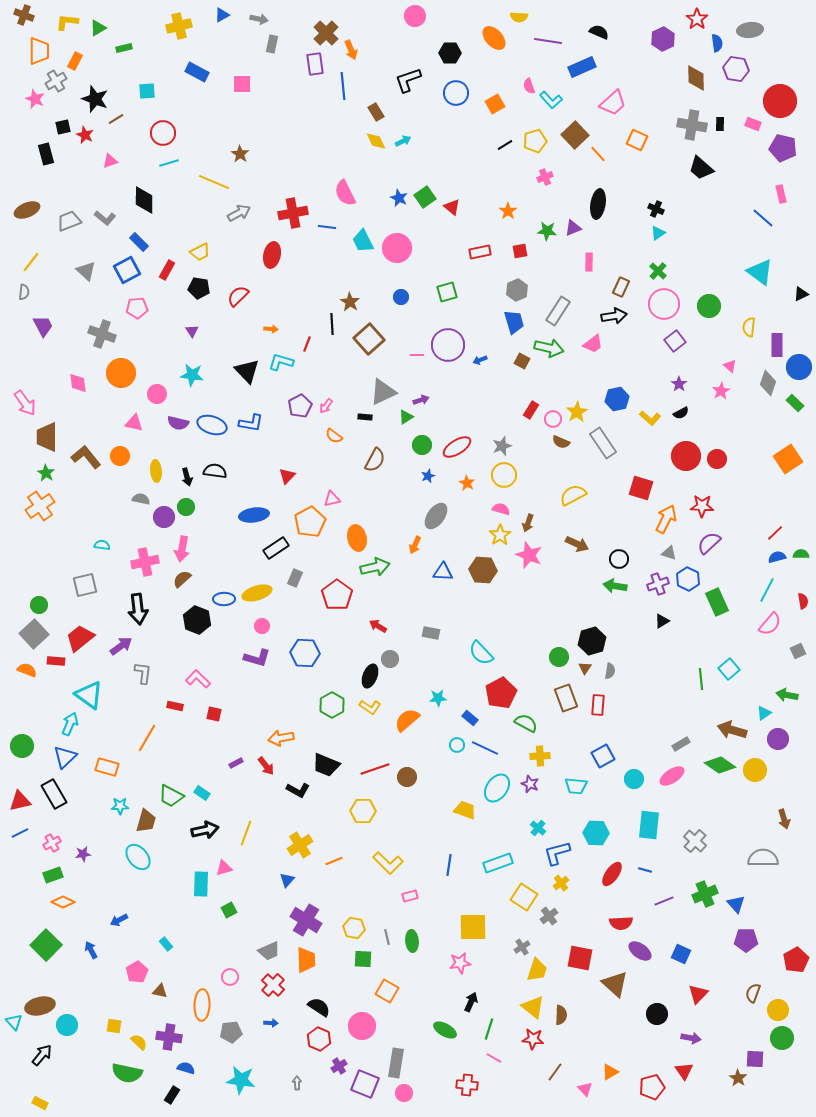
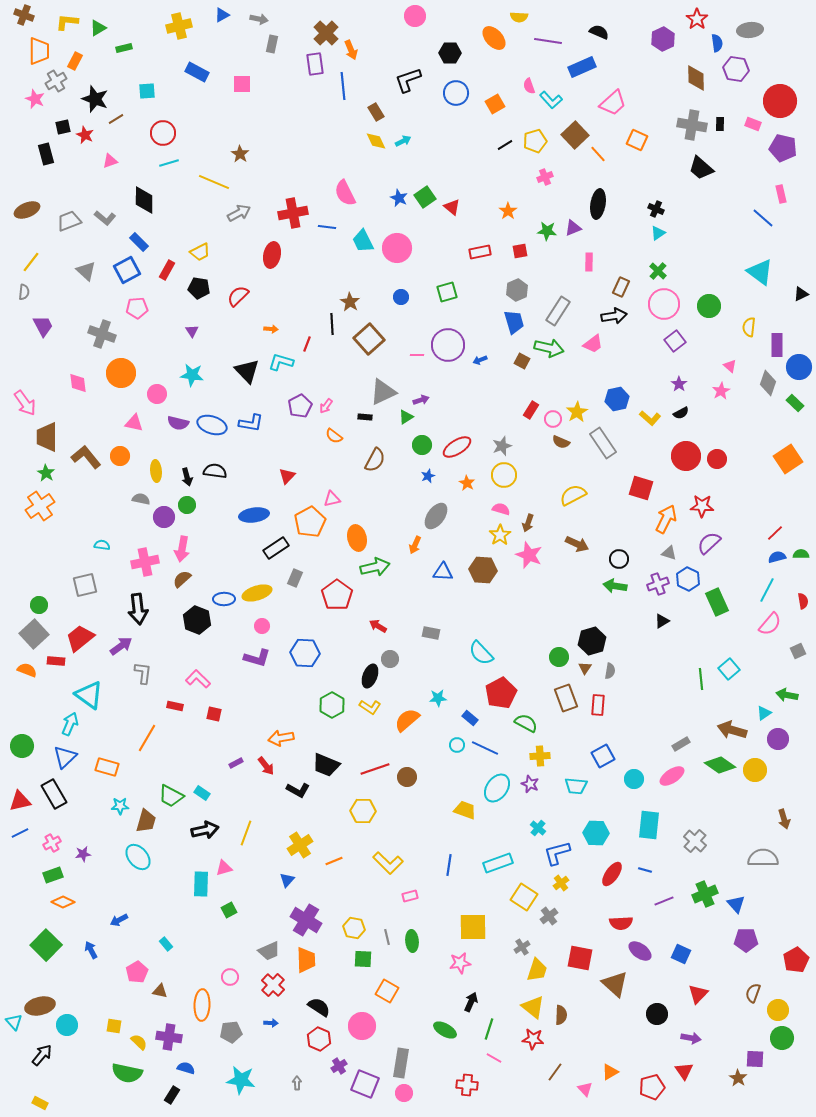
green circle at (186, 507): moved 1 px right, 2 px up
gray rectangle at (396, 1063): moved 5 px right
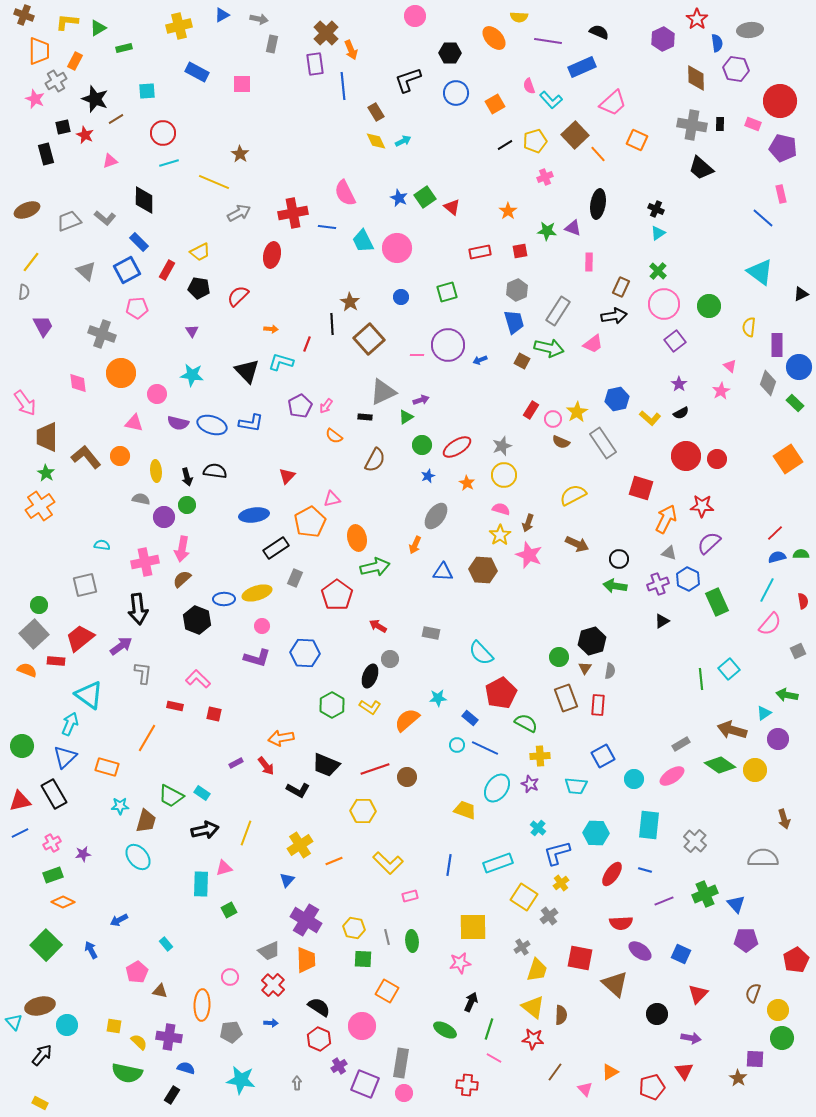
purple triangle at (573, 228): rotated 42 degrees clockwise
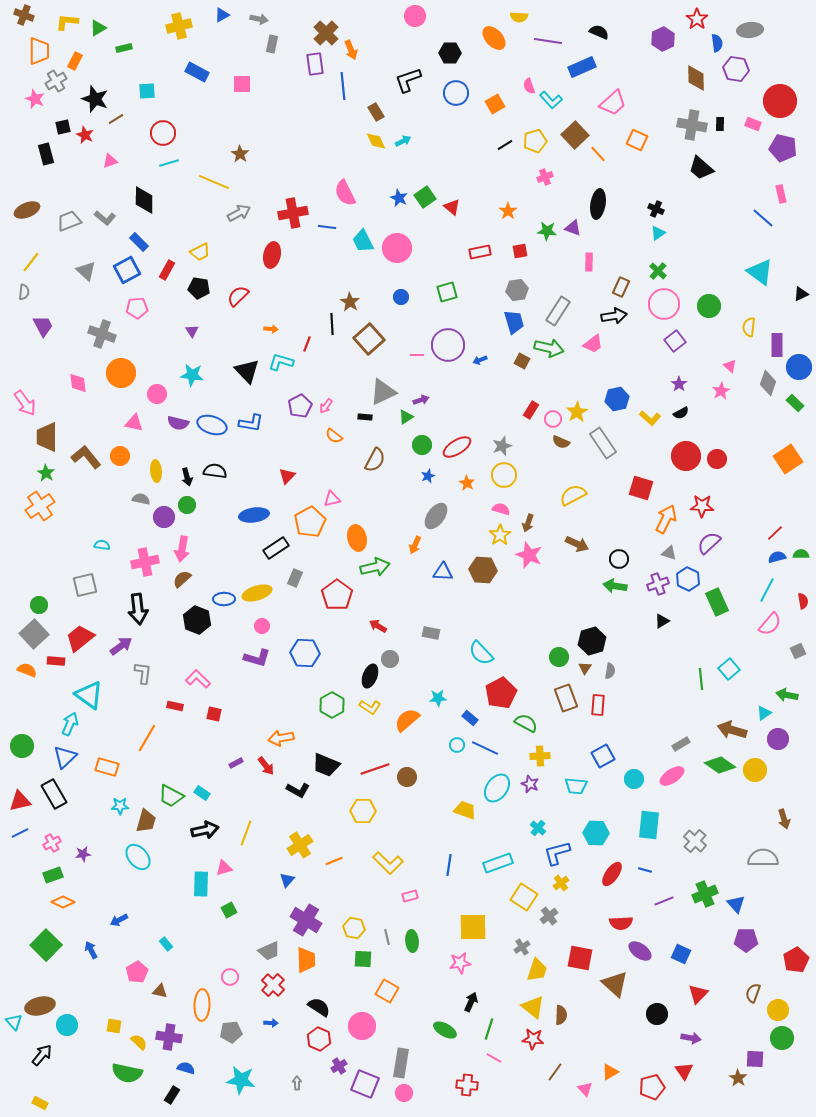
gray hexagon at (517, 290): rotated 15 degrees clockwise
